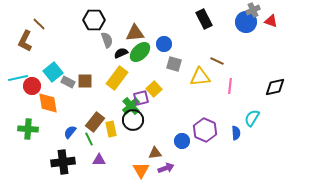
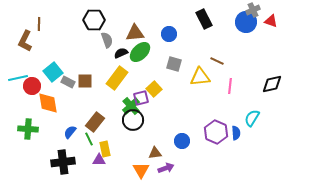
brown line at (39, 24): rotated 48 degrees clockwise
blue circle at (164, 44): moved 5 px right, 10 px up
black diamond at (275, 87): moved 3 px left, 3 px up
yellow rectangle at (111, 129): moved 6 px left, 20 px down
purple hexagon at (205, 130): moved 11 px right, 2 px down
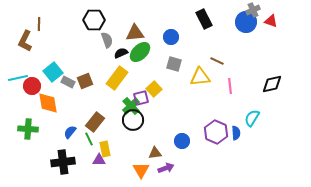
blue circle at (169, 34): moved 2 px right, 3 px down
brown square at (85, 81): rotated 21 degrees counterclockwise
pink line at (230, 86): rotated 14 degrees counterclockwise
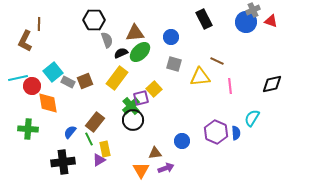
purple triangle at (99, 160): rotated 32 degrees counterclockwise
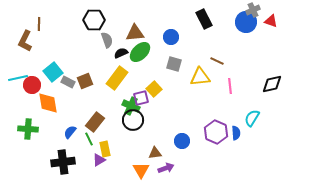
red circle at (32, 86): moved 1 px up
green cross at (131, 106): rotated 24 degrees counterclockwise
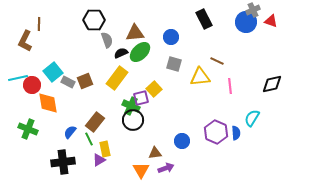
green cross at (28, 129): rotated 18 degrees clockwise
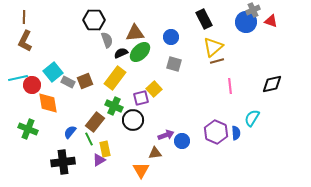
brown line at (39, 24): moved 15 px left, 7 px up
brown line at (217, 61): rotated 40 degrees counterclockwise
yellow triangle at (200, 77): moved 13 px right, 30 px up; rotated 35 degrees counterclockwise
yellow rectangle at (117, 78): moved 2 px left
green cross at (131, 106): moved 17 px left
purple arrow at (166, 168): moved 33 px up
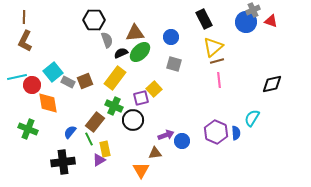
cyan line at (18, 78): moved 1 px left, 1 px up
pink line at (230, 86): moved 11 px left, 6 px up
